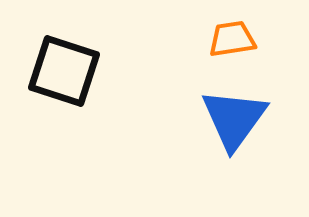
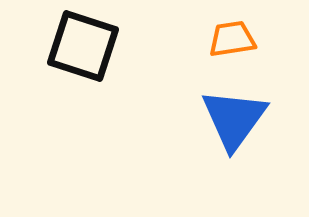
black square: moved 19 px right, 25 px up
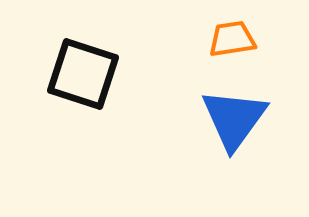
black square: moved 28 px down
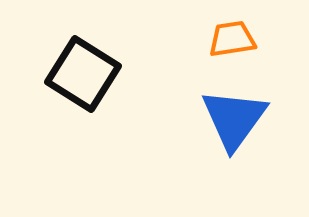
black square: rotated 14 degrees clockwise
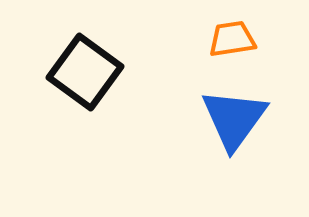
black square: moved 2 px right, 2 px up; rotated 4 degrees clockwise
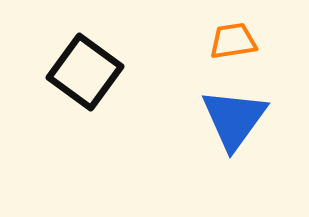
orange trapezoid: moved 1 px right, 2 px down
